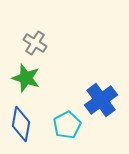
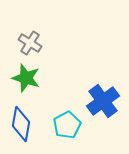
gray cross: moved 5 px left
blue cross: moved 2 px right, 1 px down
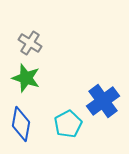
cyan pentagon: moved 1 px right, 1 px up
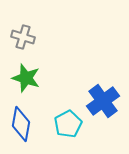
gray cross: moved 7 px left, 6 px up; rotated 15 degrees counterclockwise
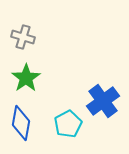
green star: rotated 20 degrees clockwise
blue diamond: moved 1 px up
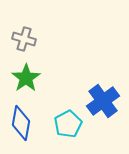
gray cross: moved 1 px right, 2 px down
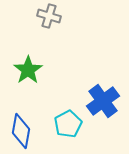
gray cross: moved 25 px right, 23 px up
green star: moved 2 px right, 8 px up
blue diamond: moved 8 px down
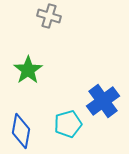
cyan pentagon: rotated 12 degrees clockwise
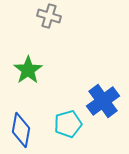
blue diamond: moved 1 px up
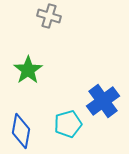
blue diamond: moved 1 px down
